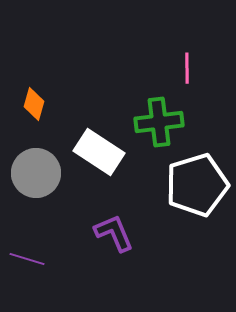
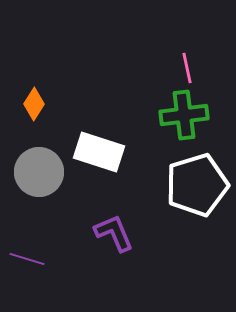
pink line: rotated 12 degrees counterclockwise
orange diamond: rotated 16 degrees clockwise
green cross: moved 25 px right, 7 px up
white rectangle: rotated 15 degrees counterclockwise
gray circle: moved 3 px right, 1 px up
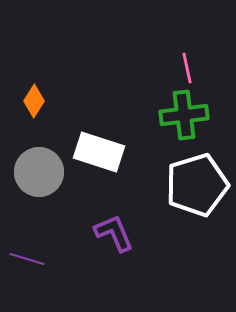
orange diamond: moved 3 px up
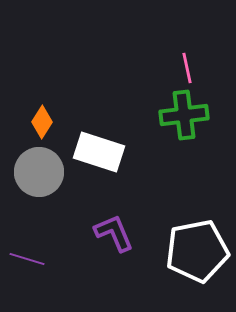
orange diamond: moved 8 px right, 21 px down
white pentagon: moved 66 px down; rotated 6 degrees clockwise
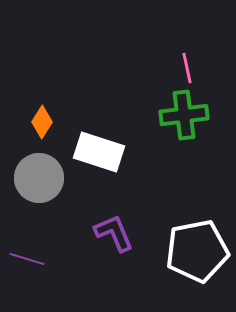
gray circle: moved 6 px down
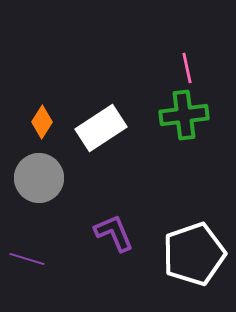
white rectangle: moved 2 px right, 24 px up; rotated 51 degrees counterclockwise
white pentagon: moved 3 px left, 3 px down; rotated 8 degrees counterclockwise
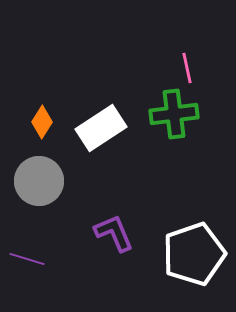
green cross: moved 10 px left, 1 px up
gray circle: moved 3 px down
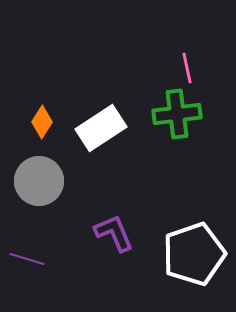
green cross: moved 3 px right
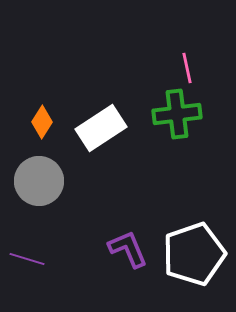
purple L-shape: moved 14 px right, 16 px down
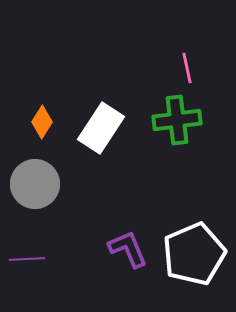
green cross: moved 6 px down
white rectangle: rotated 24 degrees counterclockwise
gray circle: moved 4 px left, 3 px down
white pentagon: rotated 4 degrees counterclockwise
purple line: rotated 20 degrees counterclockwise
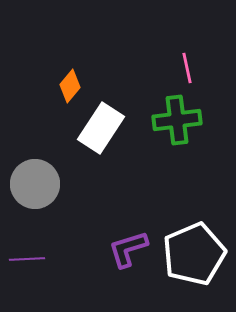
orange diamond: moved 28 px right, 36 px up; rotated 8 degrees clockwise
purple L-shape: rotated 84 degrees counterclockwise
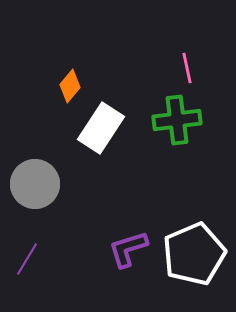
purple line: rotated 56 degrees counterclockwise
